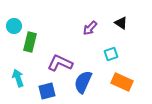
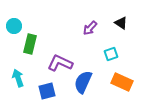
green rectangle: moved 2 px down
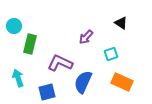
purple arrow: moved 4 px left, 9 px down
blue square: moved 1 px down
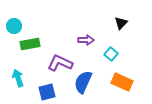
black triangle: rotated 40 degrees clockwise
purple arrow: moved 3 px down; rotated 133 degrees counterclockwise
green rectangle: rotated 66 degrees clockwise
cyan square: rotated 32 degrees counterclockwise
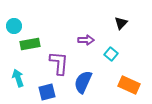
purple L-shape: moved 1 px left; rotated 70 degrees clockwise
orange rectangle: moved 7 px right, 3 px down
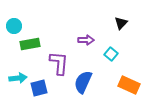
cyan arrow: rotated 102 degrees clockwise
blue square: moved 8 px left, 4 px up
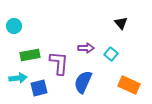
black triangle: rotated 24 degrees counterclockwise
purple arrow: moved 8 px down
green rectangle: moved 11 px down
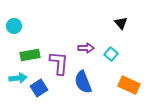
blue semicircle: rotated 45 degrees counterclockwise
blue square: rotated 18 degrees counterclockwise
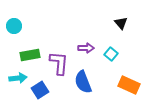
blue square: moved 1 px right, 2 px down
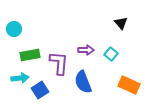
cyan circle: moved 3 px down
purple arrow: moved 2 px down
cyan arrow: moved 2 px right
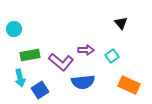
cyan square: moved 1 px right, 2 px down; rotated 16 degrees clockwise
purple L-shape: moved 2 px right, 1 px up; rotated 125 degrees clockwise
cyan arrow: rotated 84 degrees clockwise
blue semicircle: rotated 75 degrees counterclockwise
